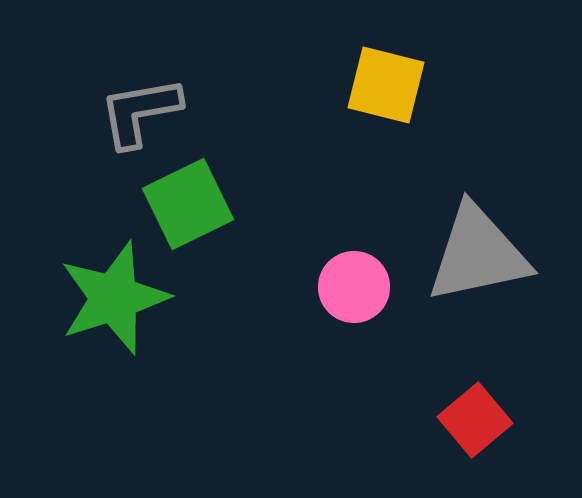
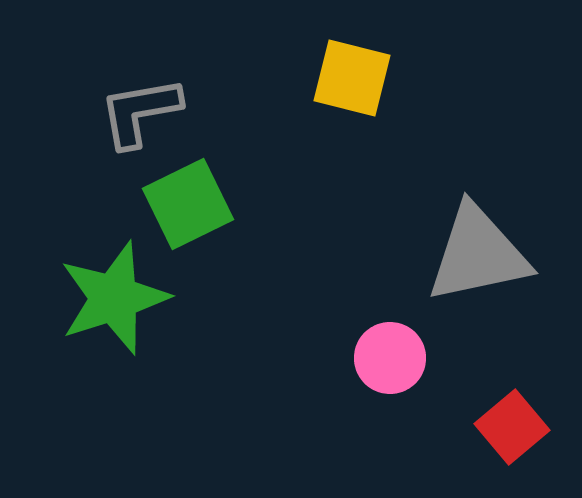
yellow square: moved 34 px left, 7 px up
pink circle: moved 36 px right, 71 px down
red square: moved 37 px right, 7 px down
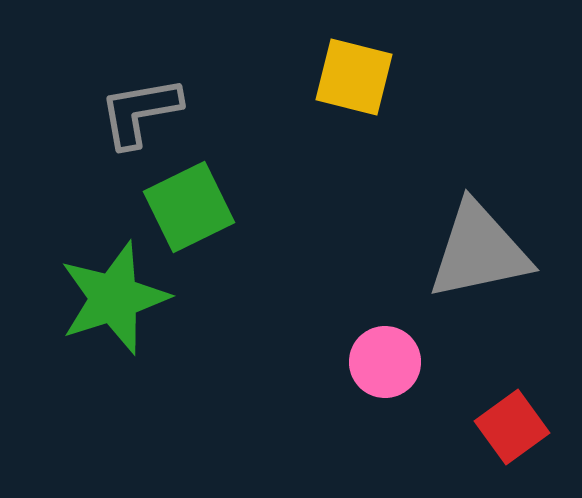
yellow square: moved 2 px right, 1 px up
green square: moved 1 px right, 3 px down
gray triangle: moved 1 px right, 3 px up
pink circle: moved 5 px left, 4 px down
red square: rotated 4 degrees clockwise
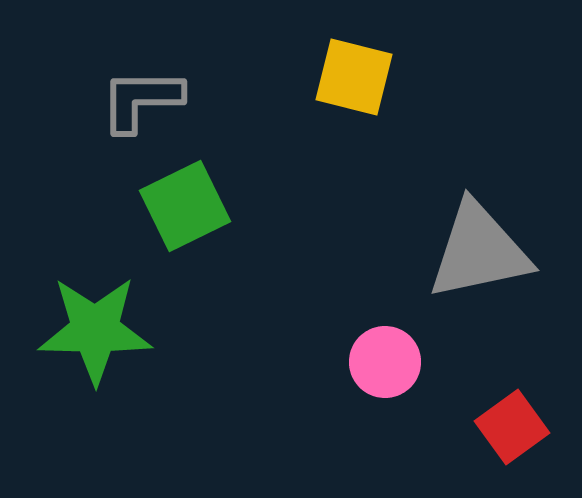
gray L-shape: moved 1 px right, 12 px up; rotated 10 degrees clockwise
green square: moved 4 px left, 1 px up
green star: moved 19 px left, 32 px down; rotated 19 degrees clockwise
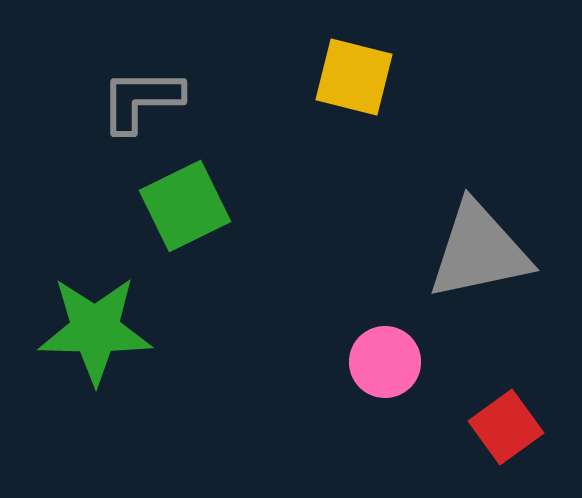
red square: moved 6 px left
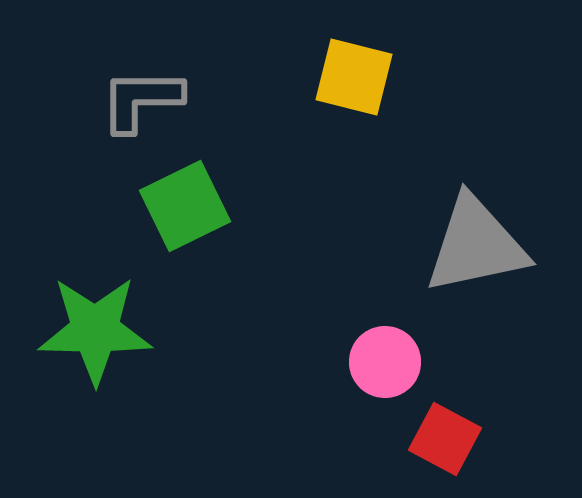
gray triangle: moved 3 px left, 6 px up
red square: moved 61 px left, 12 px down; rotated 26 degrees counterclockwise
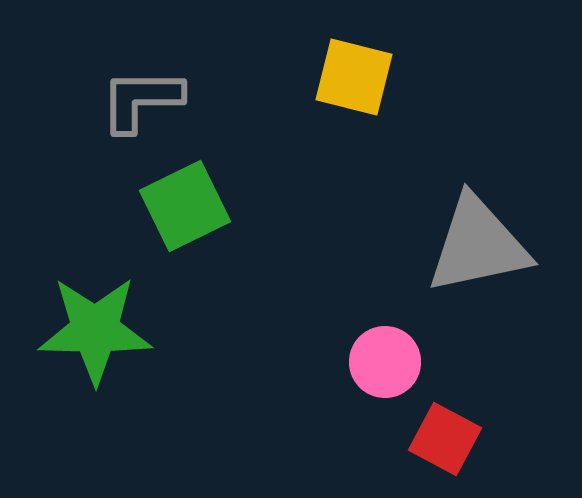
gray triangle: moved 2 px right
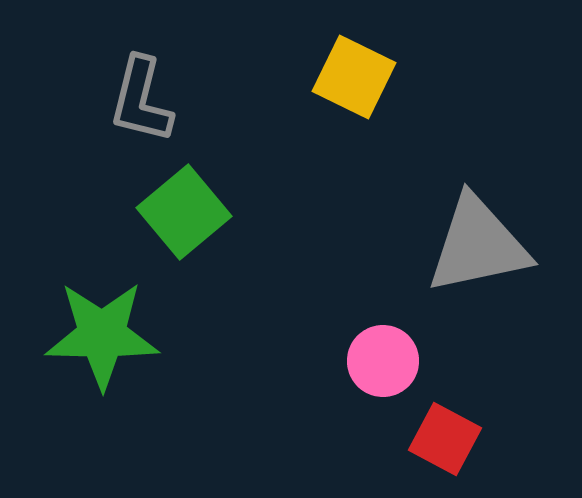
yellow square: rotated 12 degrees clockwise
gray L-shape: rotated 76 degrees counterclockwise
green square: moved 1 px left, 6 px down; rotated 14 degrees counterclockwise
green star: moved 7 px right, 5 px down
pink circle: moved 2 px left, 1 px up
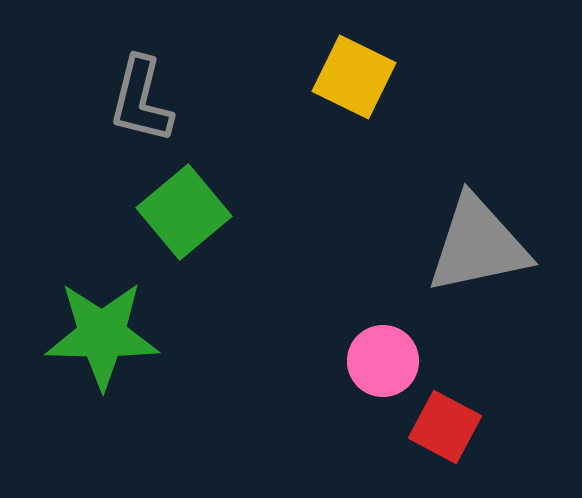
red square: moved 12 px up
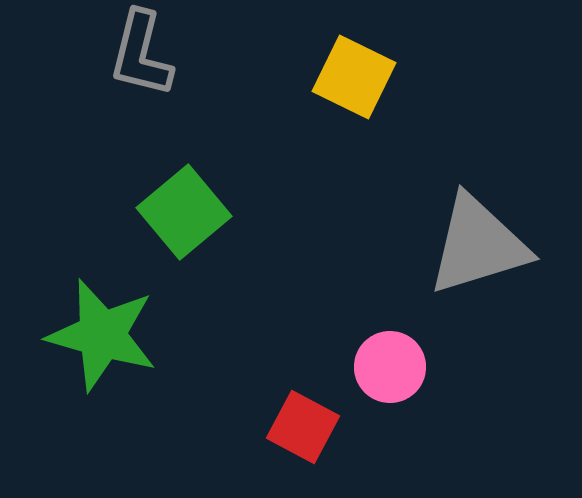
gray L-shape: moved 46 px up
gray triangle: rotated 5 degrees counterclockwise
green star: rotated 15 degrees clockwise
pink circle: moved 7 px right, 6 px down
red square: moved 142 px left
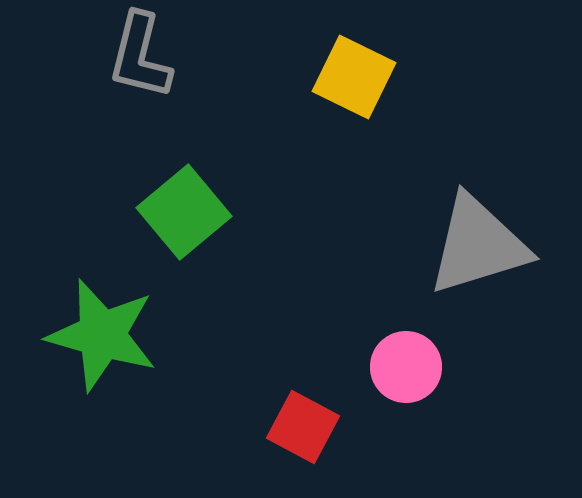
gray L-shape: moved 1 px left, 2 px down
pink circle: moved 16 px right
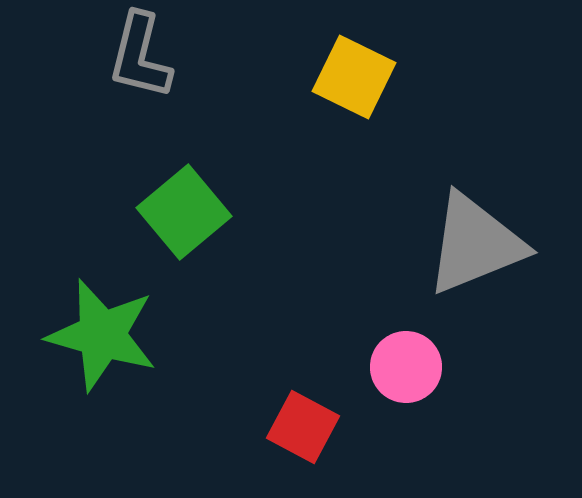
gray triangle: moved 3 px left, 1 px up; rotated 5 degrees counterclockwise
